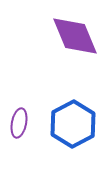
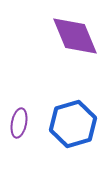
blue hexagon: rotated 12 degrees clockwise
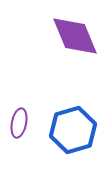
blue hexagon: moved 6 px down
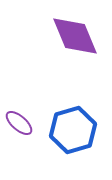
purple ellipse: rotated 60 degrees counterclockwise
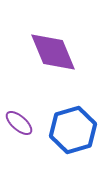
purple diamond: moved 22 px left, 16 px down
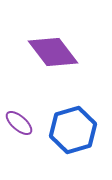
purple diamond: rotated 15 degrees counterclockwise
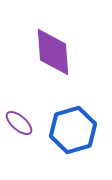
purple diamond: rotated 33 degrees clockwise
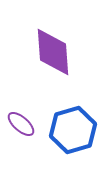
purple ellipse: moved 2 px right, 1 px down
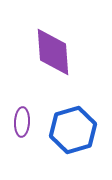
purple ellipse: moved 1 px right, 2 px up; rotated 52 degrees clockwise
